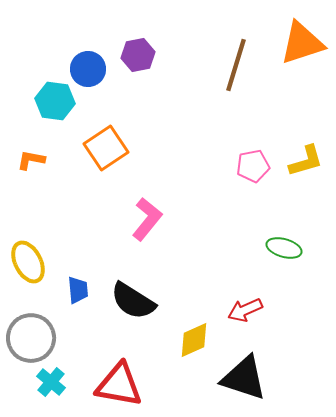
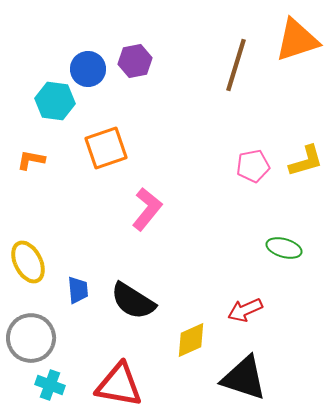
orange triangle: moved 5 px left, 3 px up
purple hexagon: moved 3 px left, 6 px down
orange square: rotated 15 degrees clockwise
pink L-shape: moved 10 px up
yellow diamond: moved 3 px left
cyan cross: moved 1 px left, 3 px down; rotated 20 degrees counterclockwise
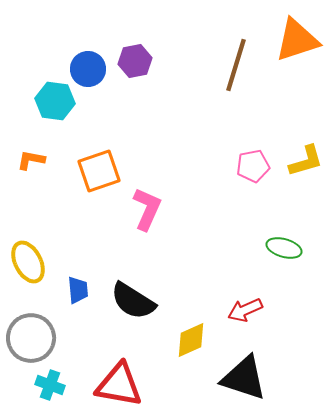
orange square: moved 7 px left, 23 px down
pink L-shape: rotated 15 degrees counterclockwise
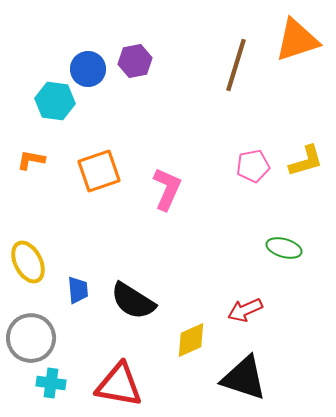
pink L-shape: moved 20 px right, 20 px up
cyan cross: moved 1 px right, 2 px up; rotated 12 degrees counterclockwise
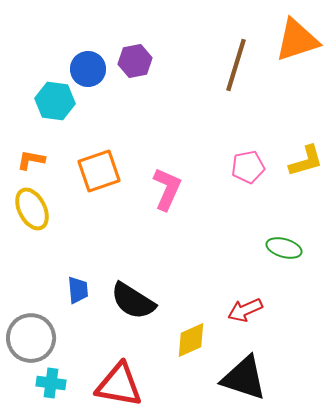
pink pentagon: moved 5 px left, 1 px down
yellow ellipse: moved 4 px right, 53 px up
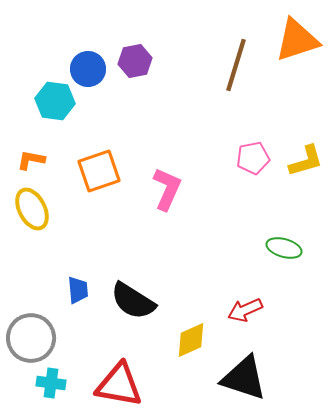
pink pentagon: moved 5 px right, 9 px up
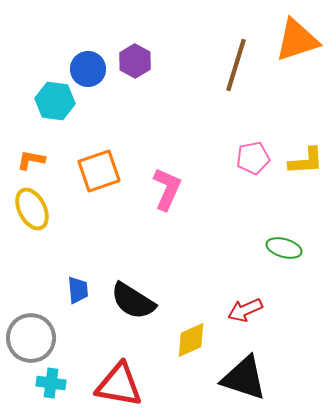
purple hexagon: rotated 20 degrees counterclockwise
yellow L-shape: rotated 12 degrees clockwise
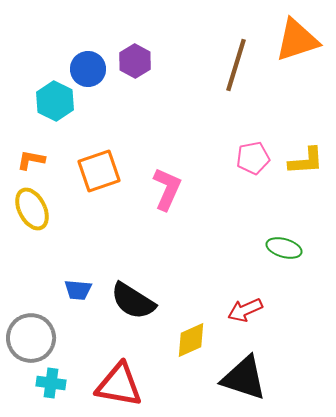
cyan hexagon: rotated 18 degrees clockwise
blue trapezoid: rotated 100 degrees clockwise
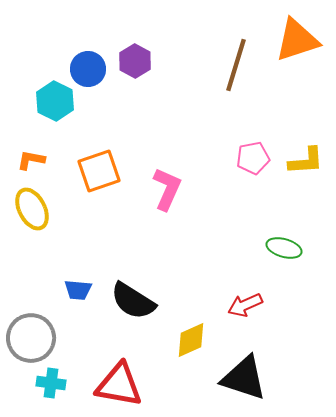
red arrow: moved 5 px up
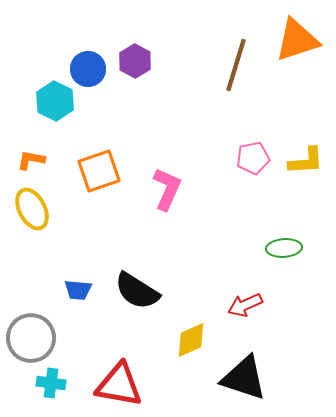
green ellipse: rotated 20 degrees counterclockwise
black semicircle: moved 4 px right, 10 px up
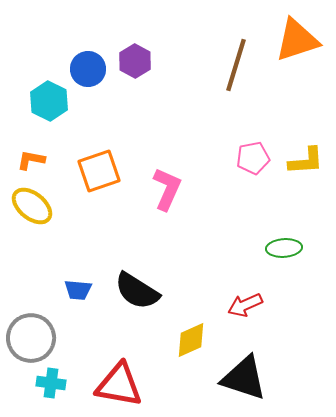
cyan hexagon: moved 6 px left
yellow ellipse: moved 3 px up; rotated 24 degrees counterclockwise
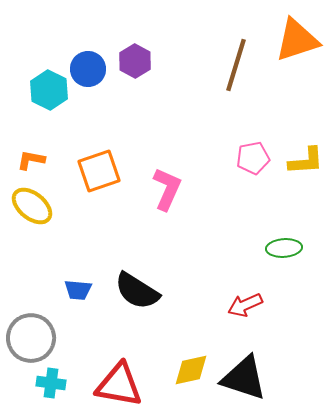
cyan hexagon: moved 11 px up
yellow diamond: moved 30 px down; rotated 12 degrees clockwise
